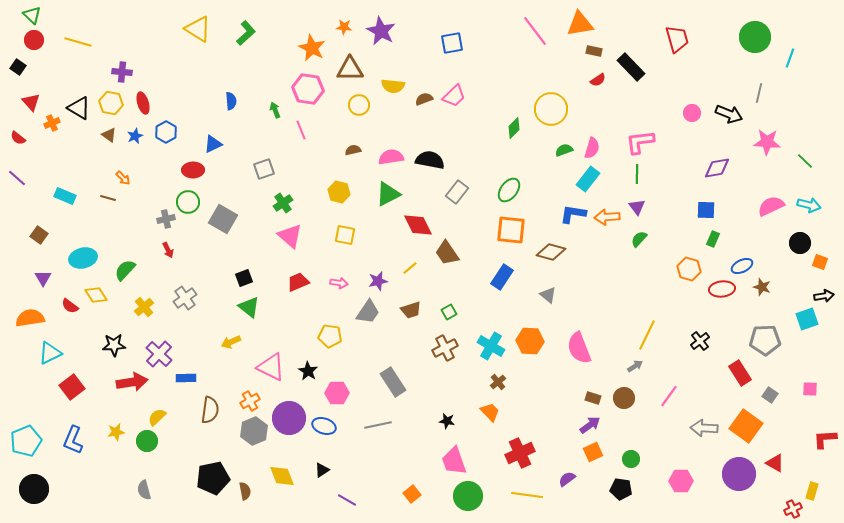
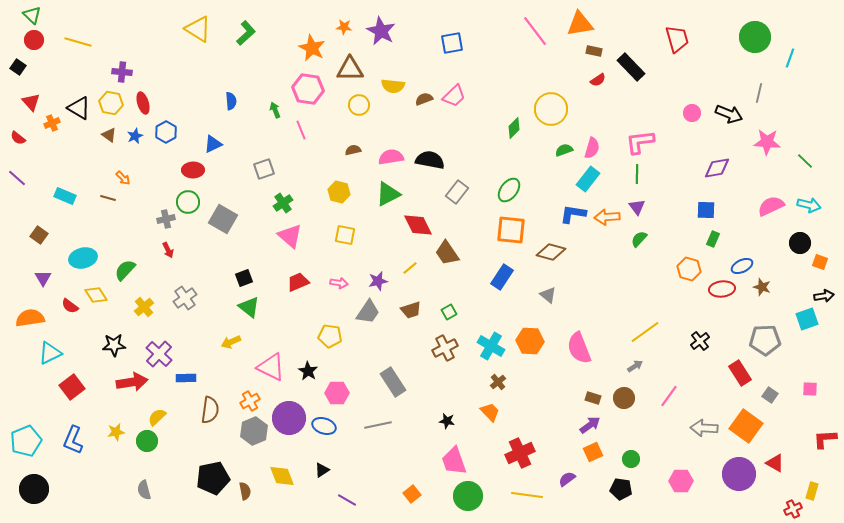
yellow line at (647, 335): moved 2 px left, 3 px up; rotated 28 degrees clockwise
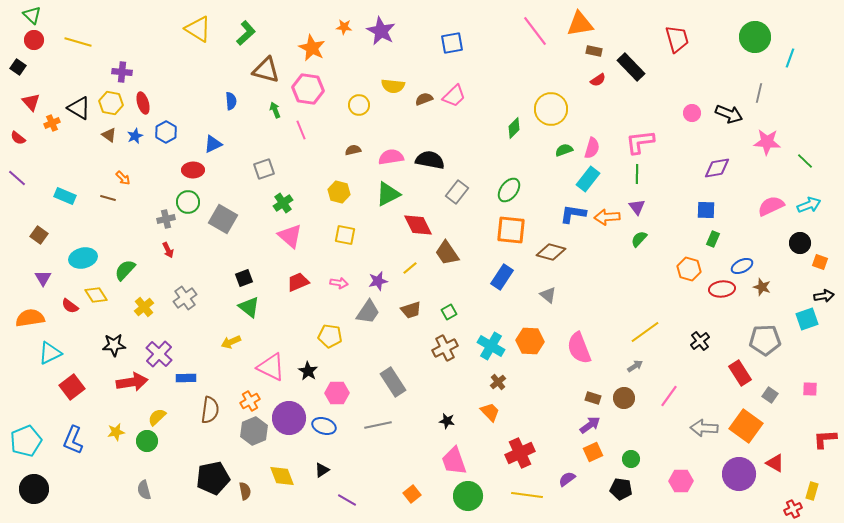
brown triangle at (350, 69): moved 84 px left, 1 px down; rotated 16 degrees clockwise
cyan arrow at (809, 205): rotated 35 degrees counterclockwise
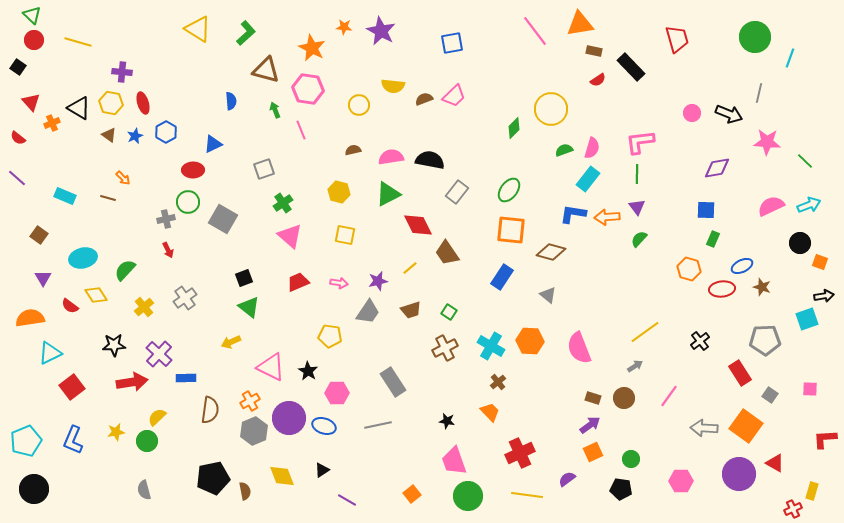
green square at (449, 312): rotated 28 degrees counterclockwise
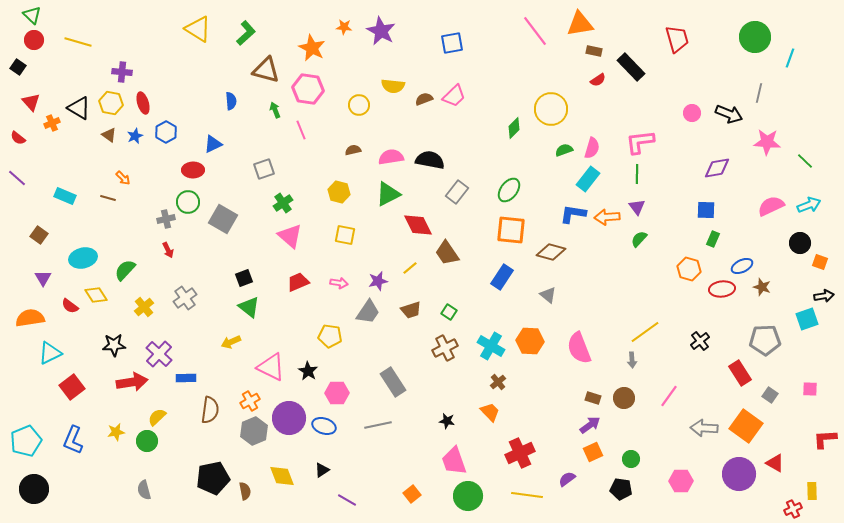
gray arrow at (635, 366): moved 3 px left, 6 px up; rotated 119 degrees clockwise
yellow rectangle at (812, 491): rotated 18 degrees counterclockwise
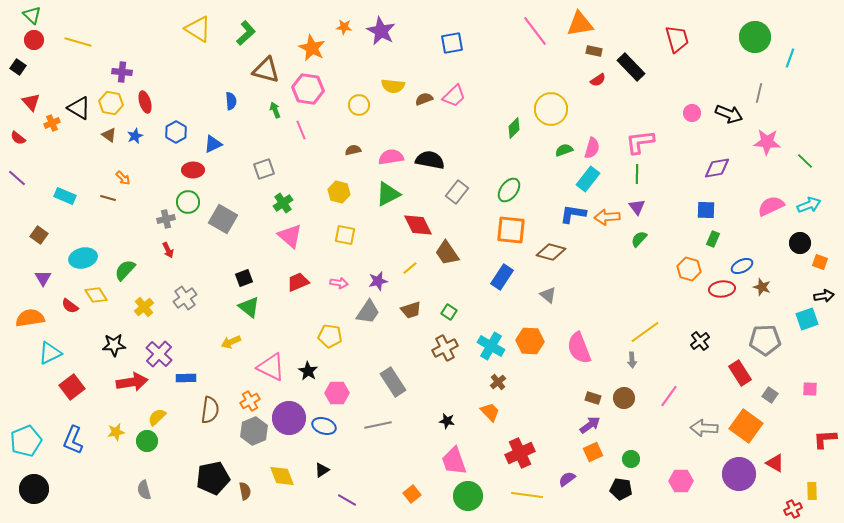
red ellipse at (143, 103): moved 2 px right, 1 px up
blue hexagon at (166, 132): moved 10 px right
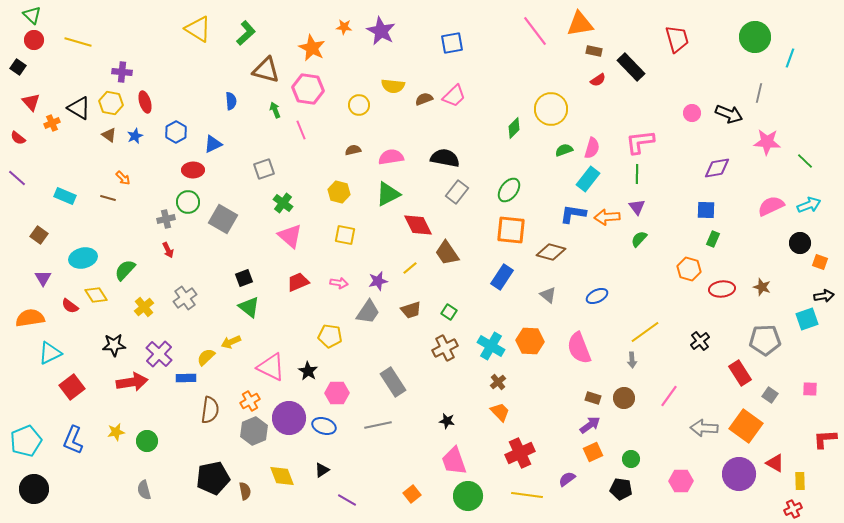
black semicircle at (430, 160): moved 15 px right, 2 px up
green cross at (283, 203): rotated 18 degrees counterclockwise
blue ellipse at (742, 266): moved 145 px left, 30 px down
orange trapezoid at (490, 412): moved 10 px right
yellow semicircle at (157, 417): moved 49 px right, 60 px up
yellow rectangle at (812, 491): moved 12 px left, 10 px up
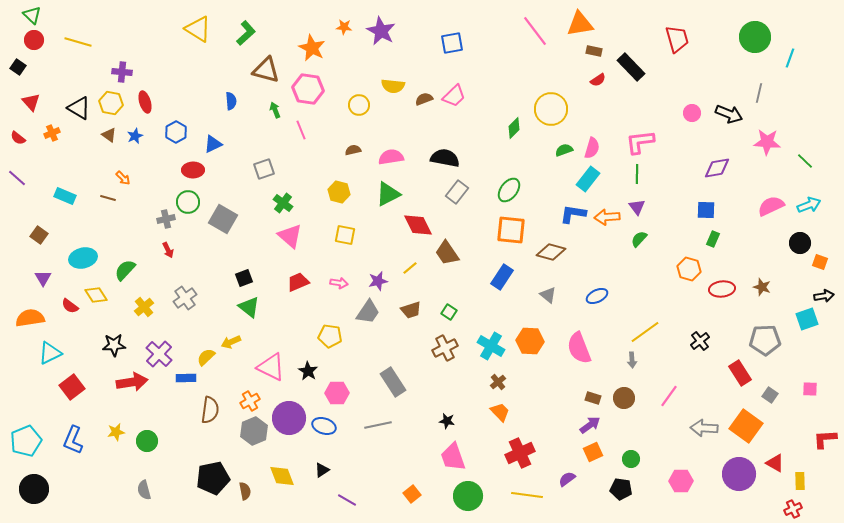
orange cross at (52, 123): moved 10 px down
pink trapezoid at (454, 461): moved 1 px left, 4 px up
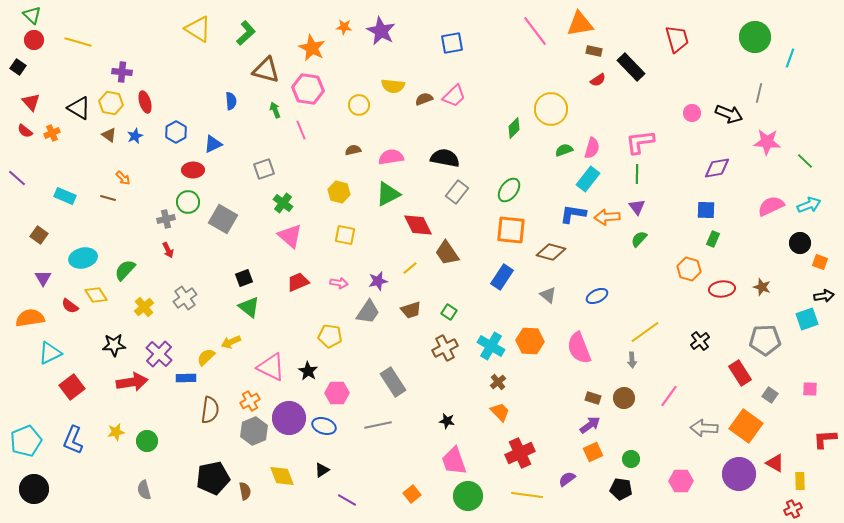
red semicircle at (18, 138): moved 7 px right, 7 px up
pink trapezoid at (453, 457): moved 1 px right, 4 px down
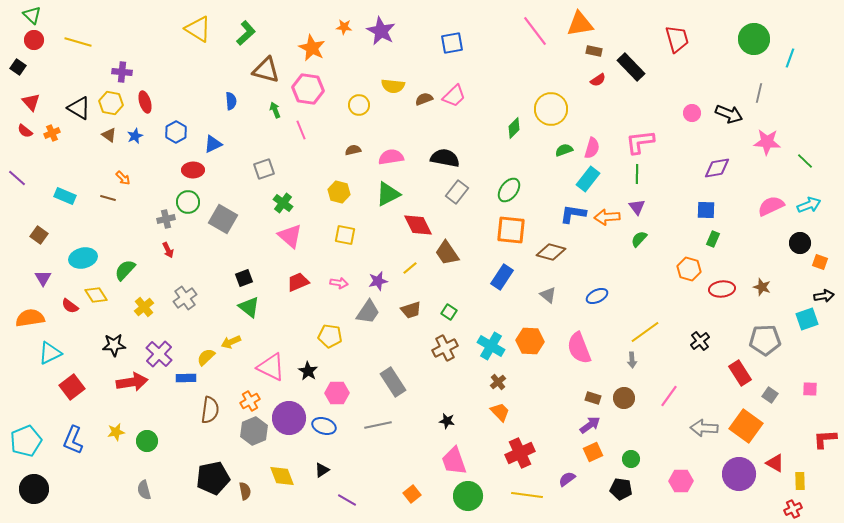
green circle at (755, 37): moved 1 px left, 2 px down
